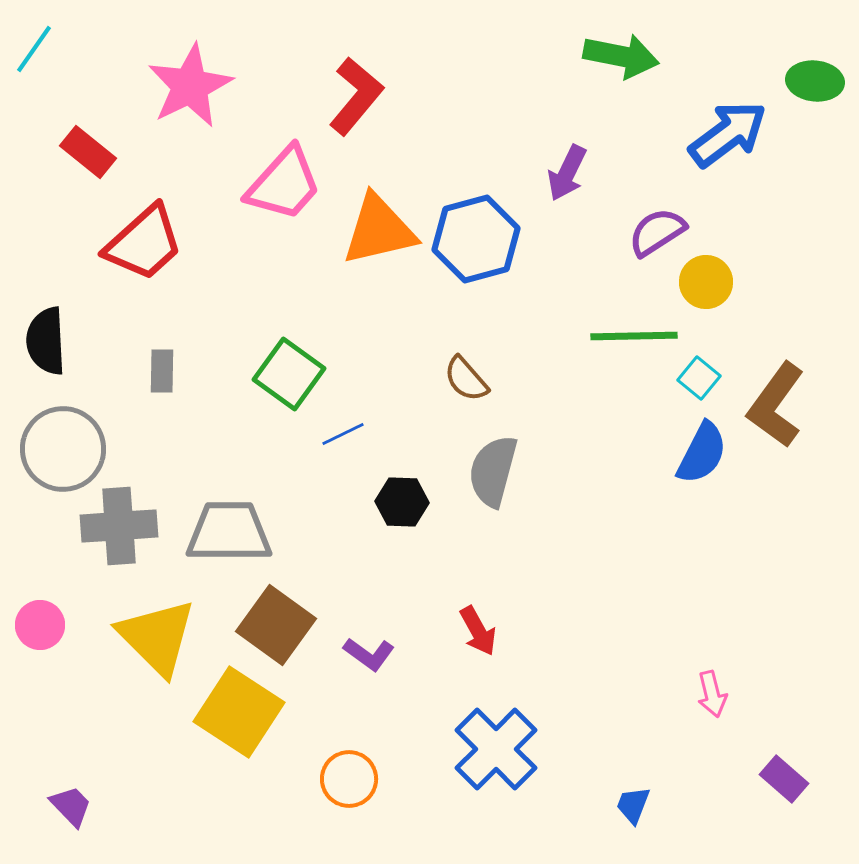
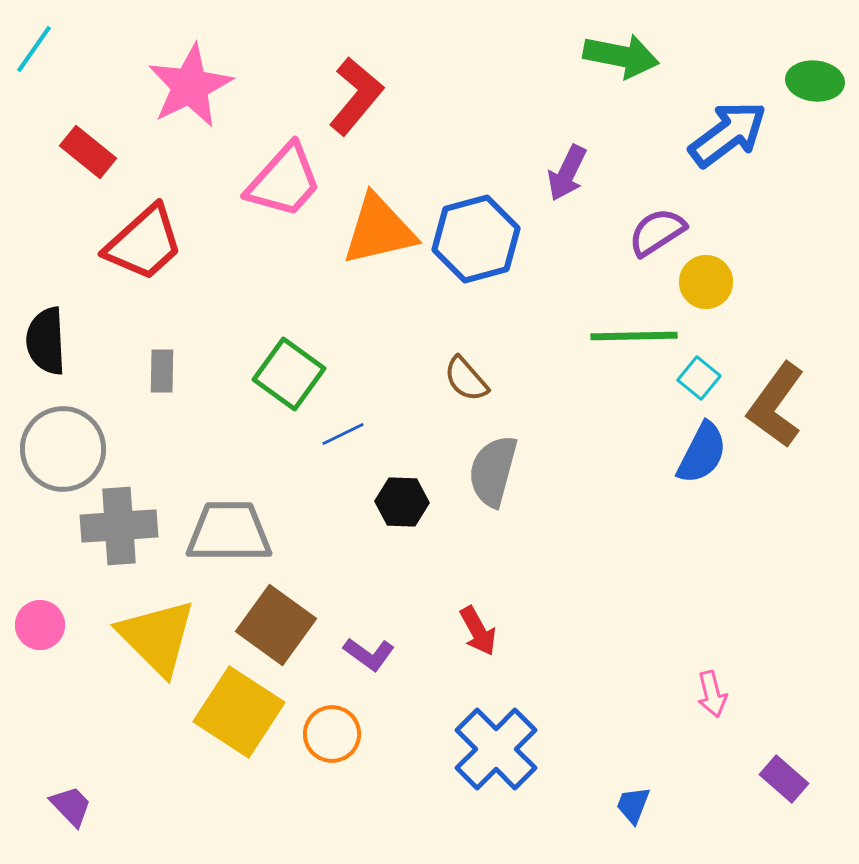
pink trapezoid: moved 3 px up
orange circle: moved 17 px left, 45 px up
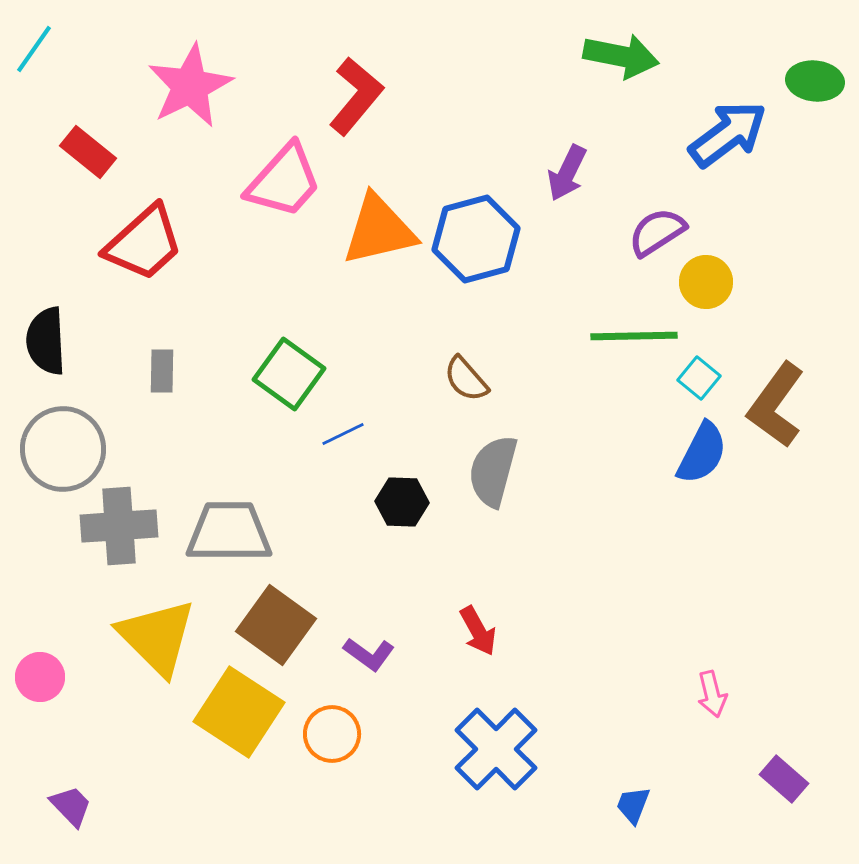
pink circle: moved 52 px down
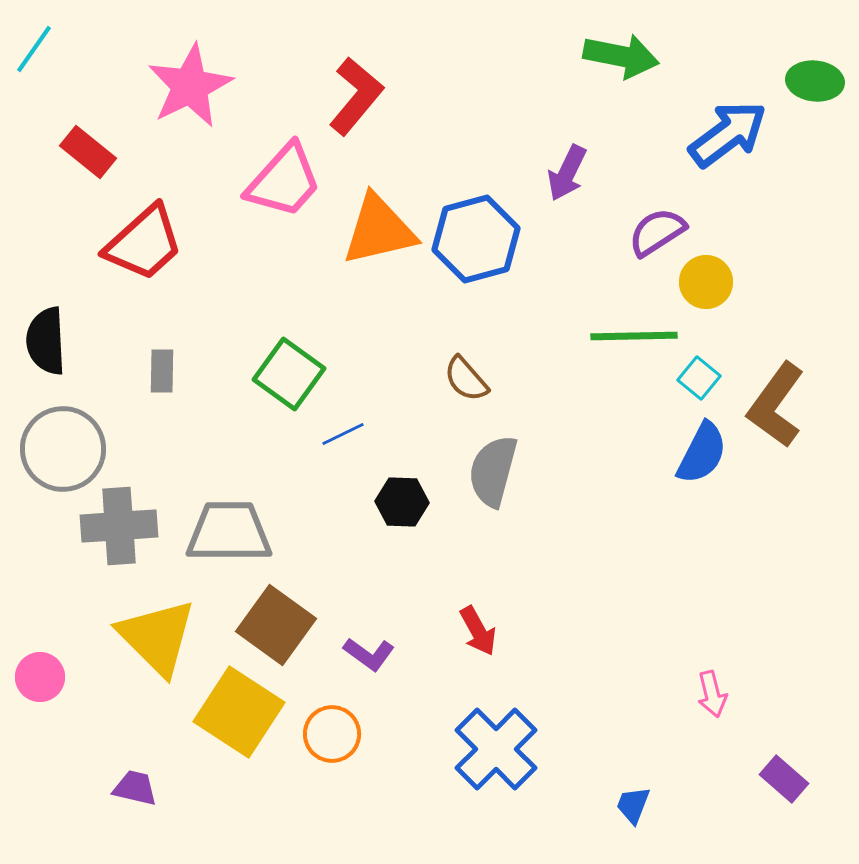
purple trapezoid: moved 64 px right, 18 px up; rotated 33 degrees counterclockwise
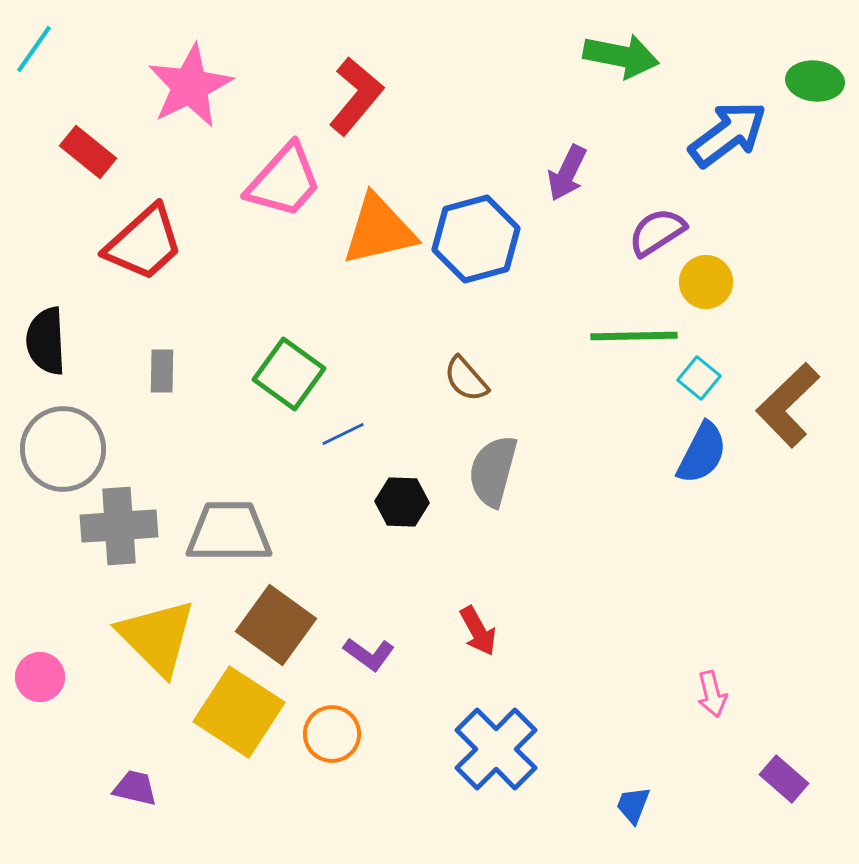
brown L-shape: moved 12 px right; rotated 10 degrees clockwise
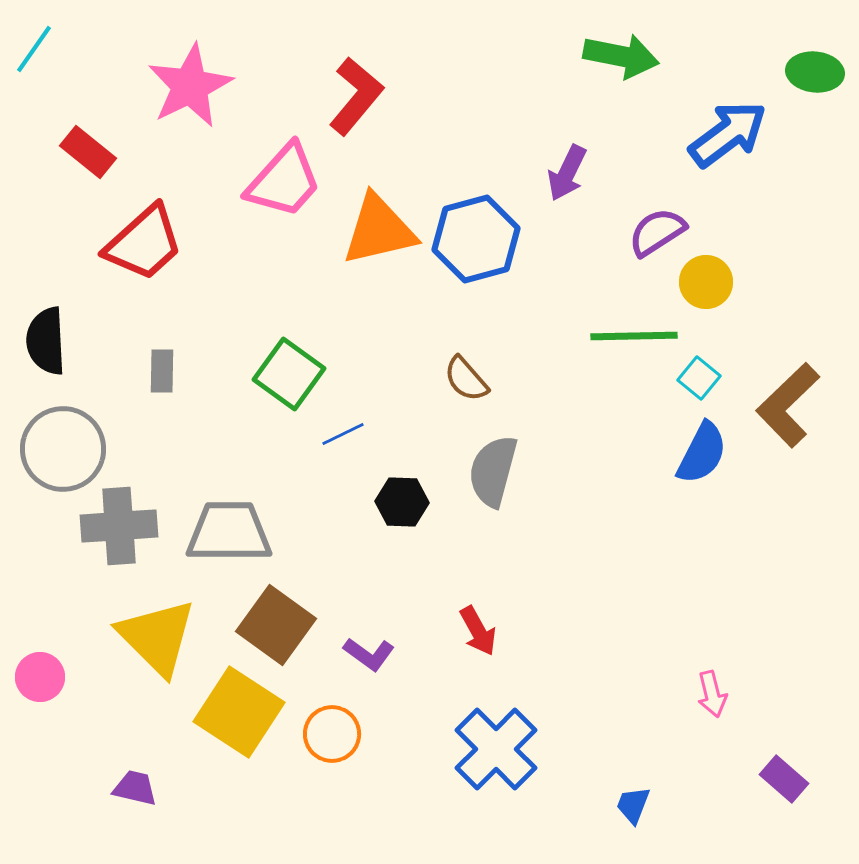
green ellipse: moved 9 px up
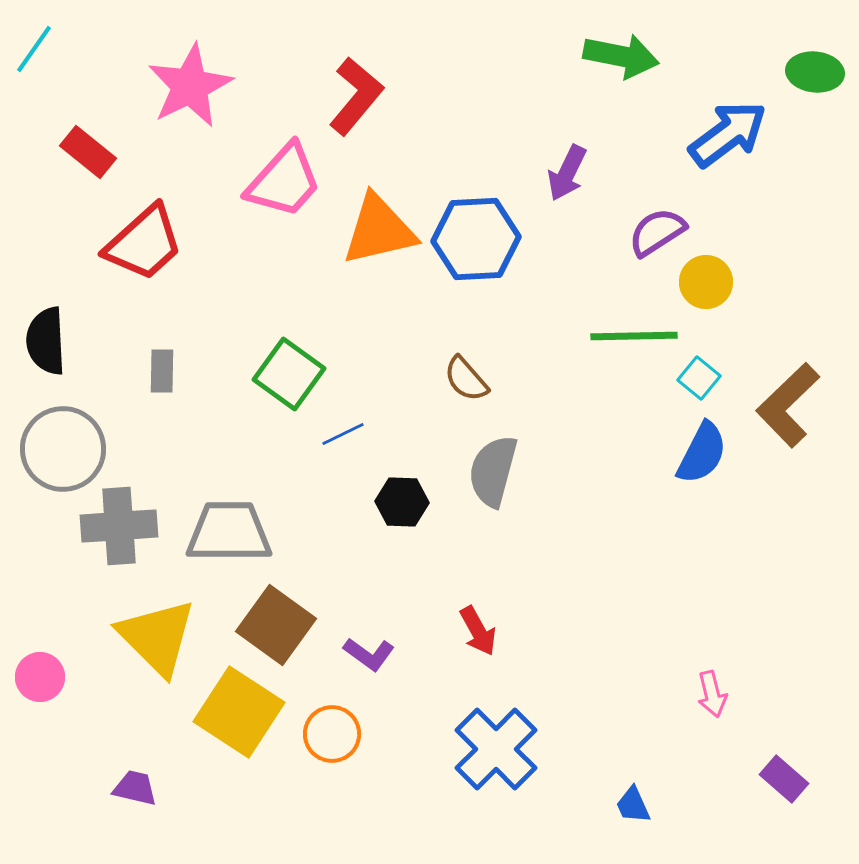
blue hexagon: rotated 12 degrees clockwise
blue trapezoid: rotated 45 degrees counterclockwise
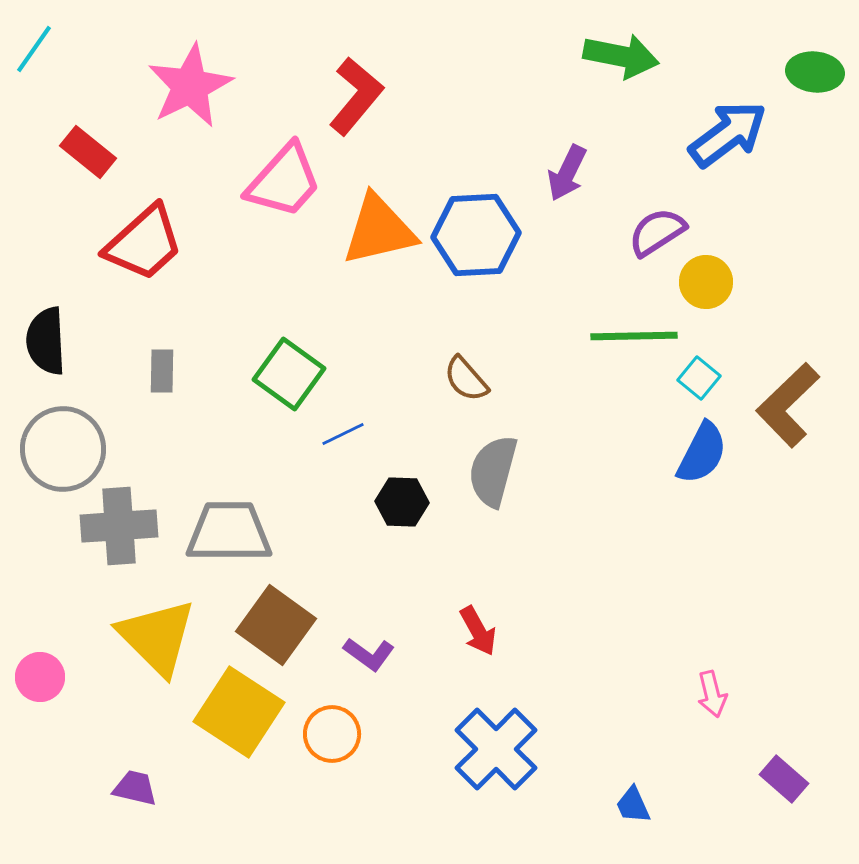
blue hexagon: moved 4 px up
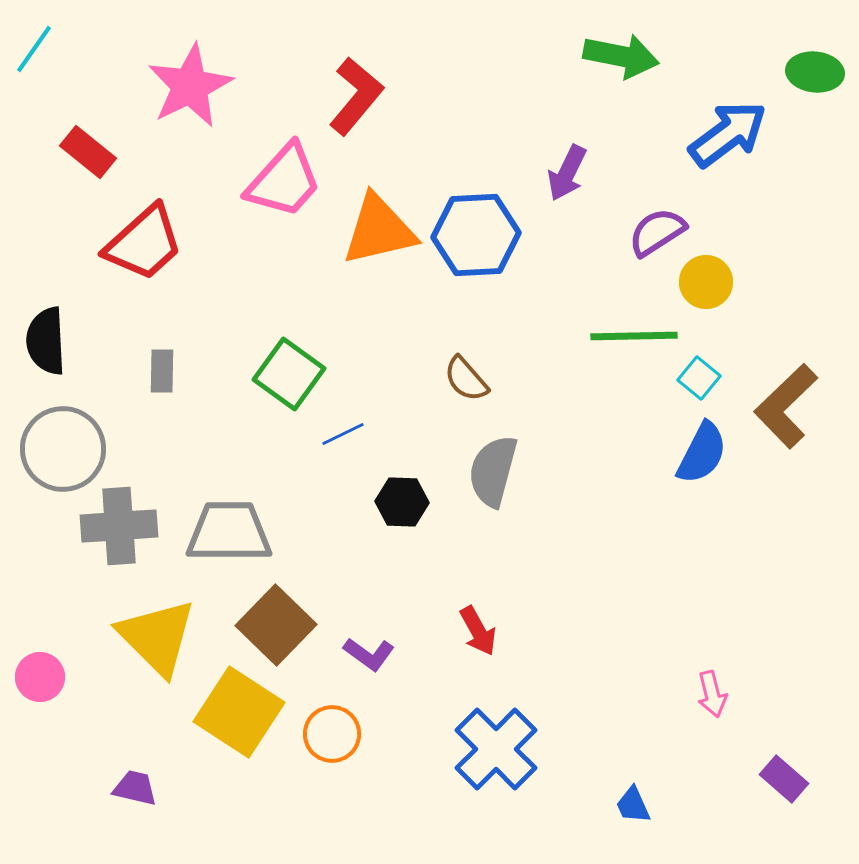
brown L-shape: moved 2 px left, 1 px down
brown square: rotated 8 degrees clockwise
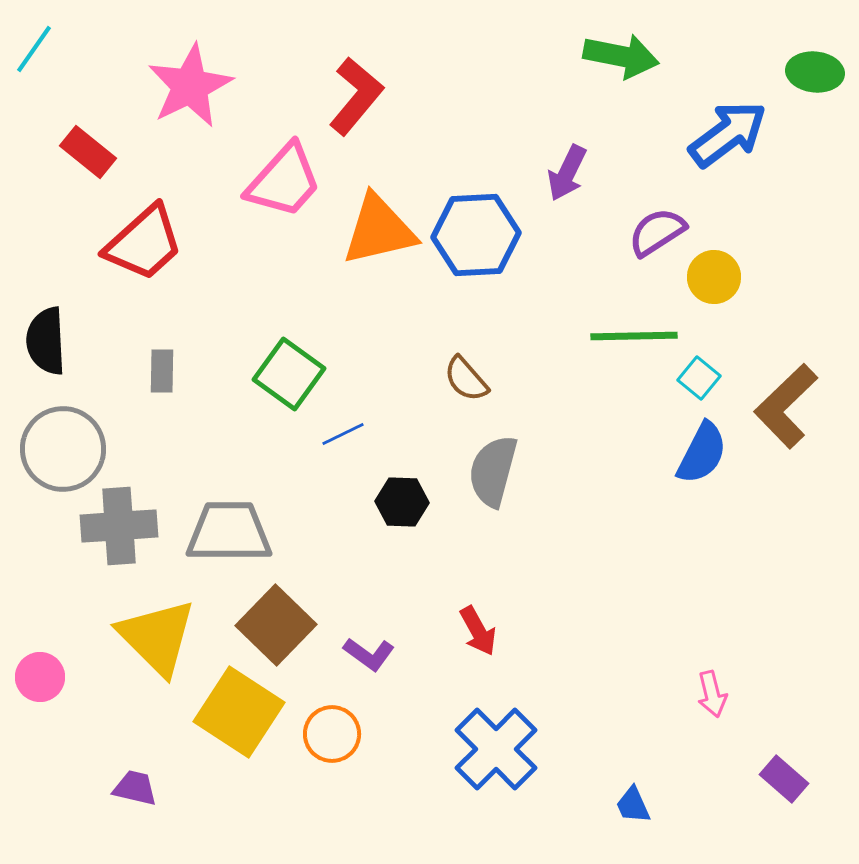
yellow circle: moved 8 px right, 5 px up
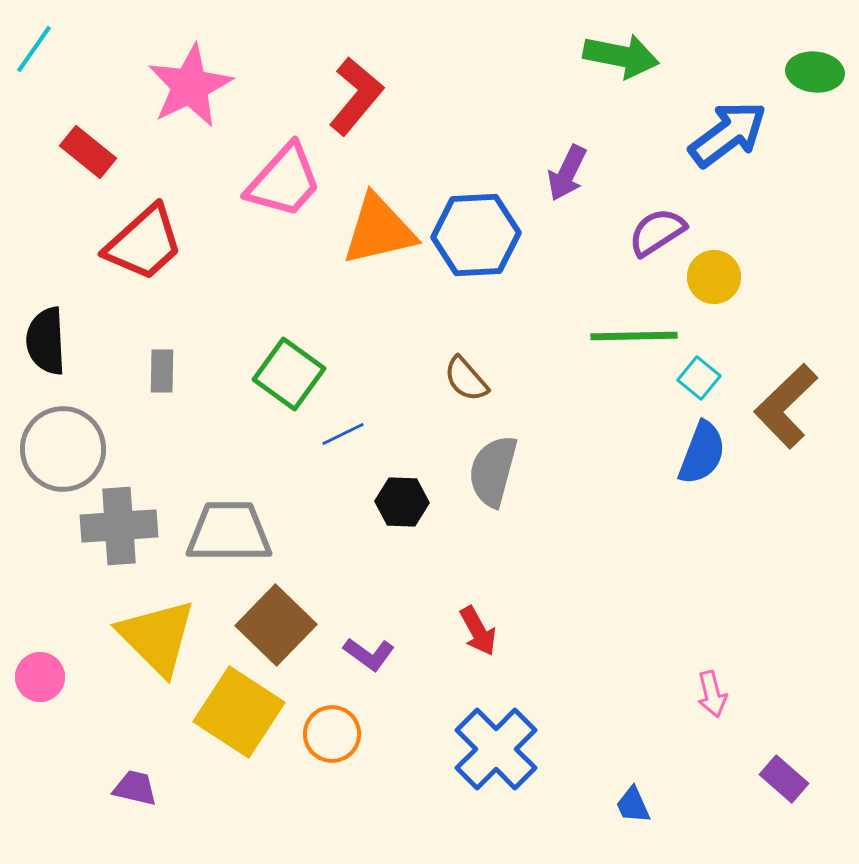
blue semicircle: rotated 6 degrees counterclockwise
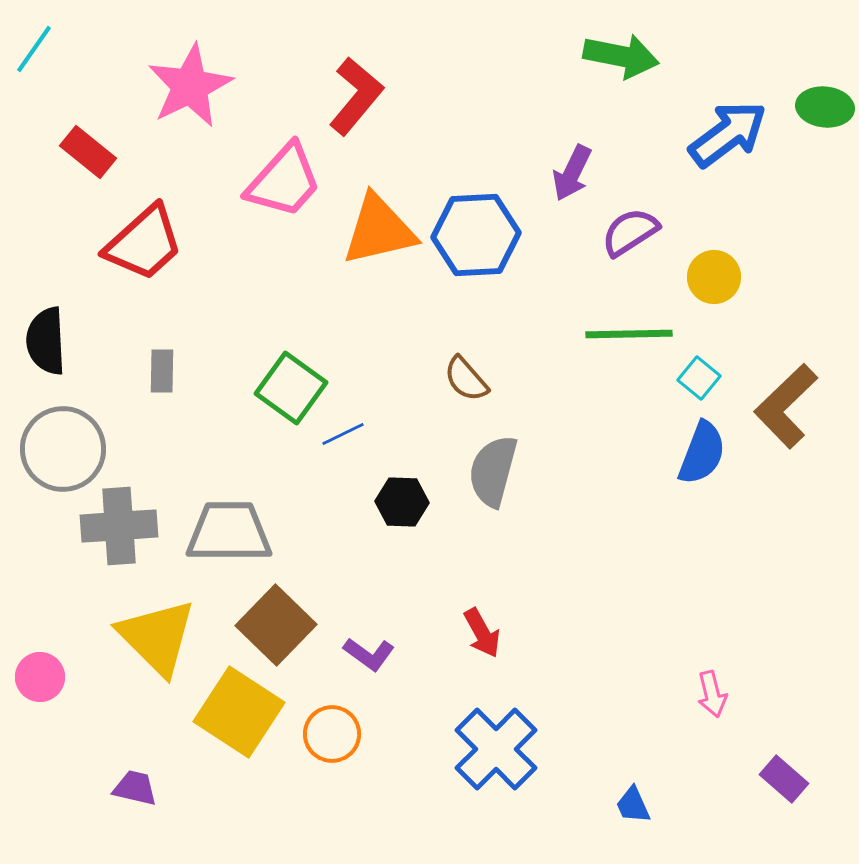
green ellipse: moved 10 px right, 35 px down
purple arrow: moved 5 px right
purple semicircle: moved 27 px left
green line: moved 5 px left, 2 px up
green square: moved 2 px right, 14 px down
red arrow: moved 4 px right, 2 px down
